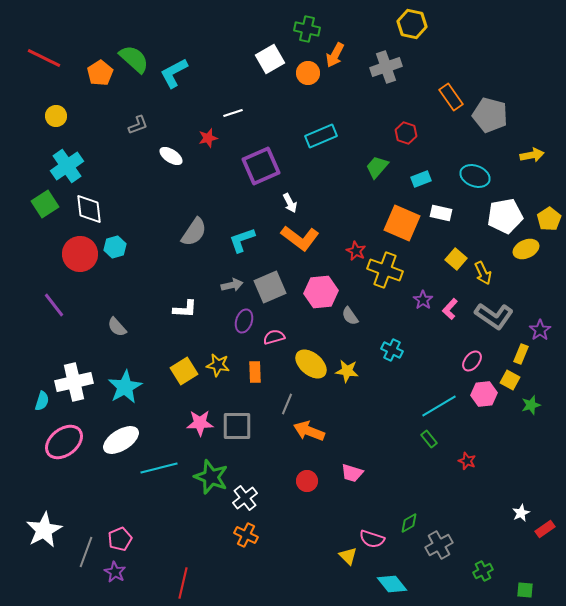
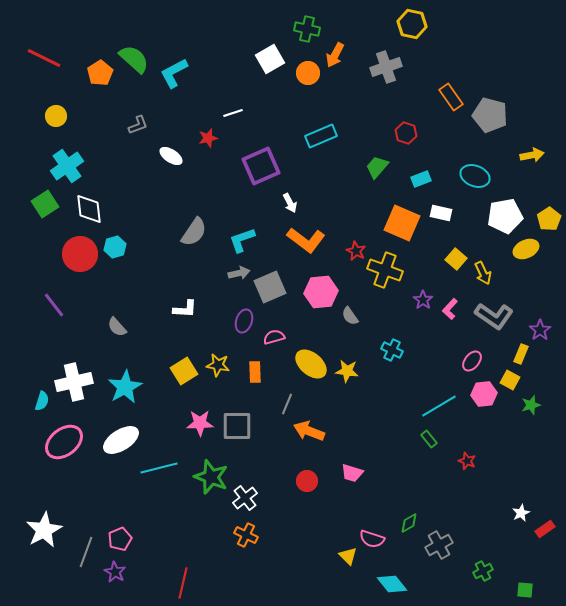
orange L-shape at (300, 238): moved 6 px right, 2 px down
gray arrow at (232, 285): moved 7 px right, 12 px up
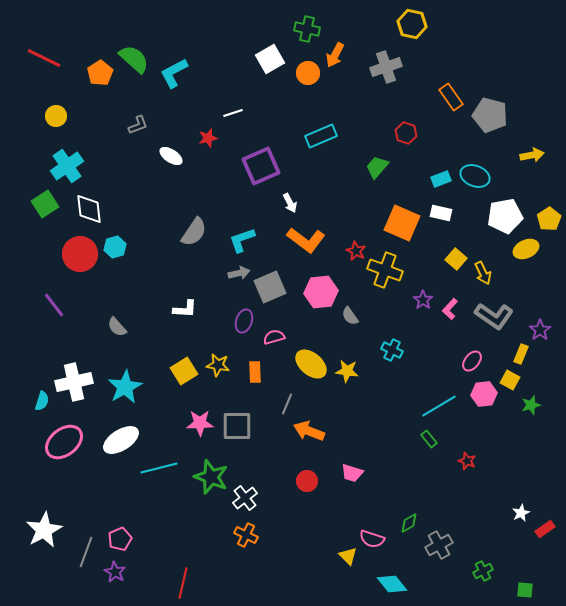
cyan rectangle at (421, 179): moved 20 px right
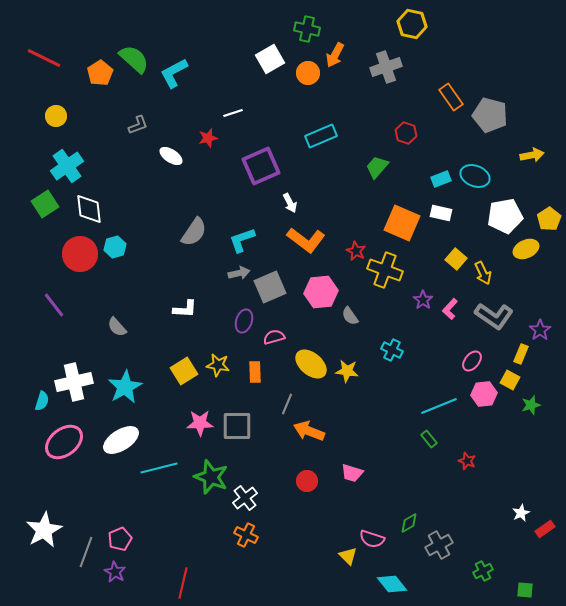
cyan line at (439, 406): rotated 9 degrees clockwise
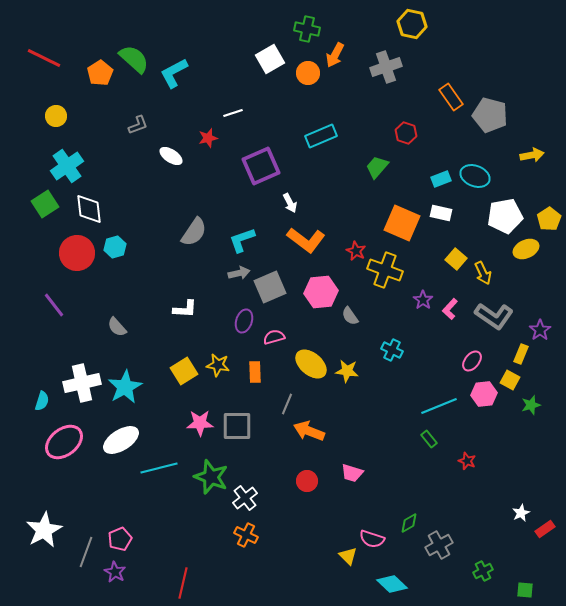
red circle at (80, 254): moved 3 px left, 1 px up
white cross at (74, 382): moved 8 px right, 1 px down
cyan diamond at (392, 584): rotated 8 degrees counterclockwise
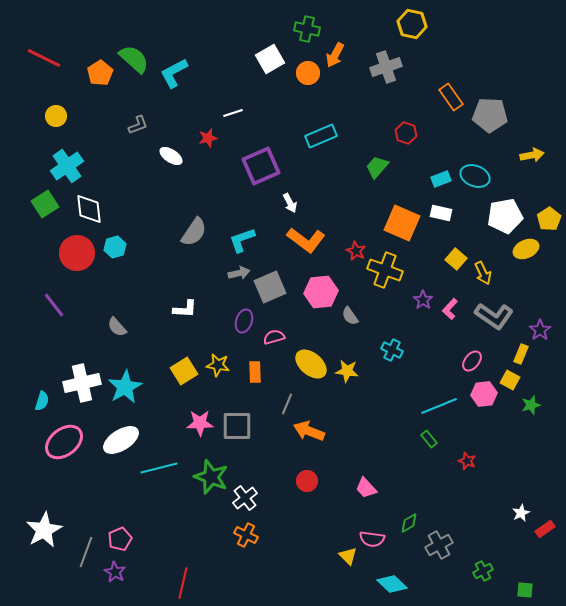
gray pentagon at (490, 115): rotated 12 degrees counterclockwise
pink trapezoid at (352, 473): moved 14 px right, 15 px down; rotated 30 degrees clockwise
pink semicircle at (372, 539): rotated 10 degrees counterclockwise
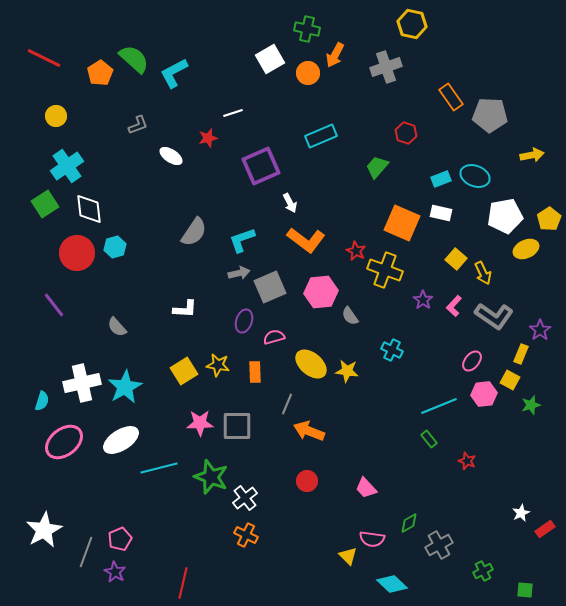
pink L-shape at (450, 309): moved 4 px right, 3 px up
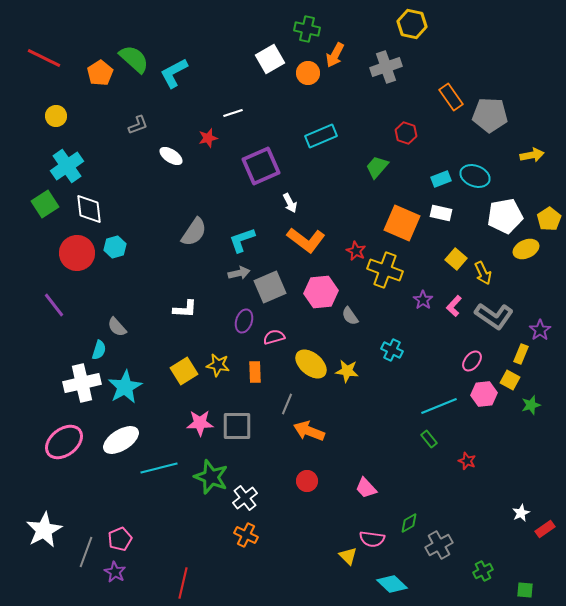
cyan semicircle at (42, 401): moved 57 px right, 51 px up
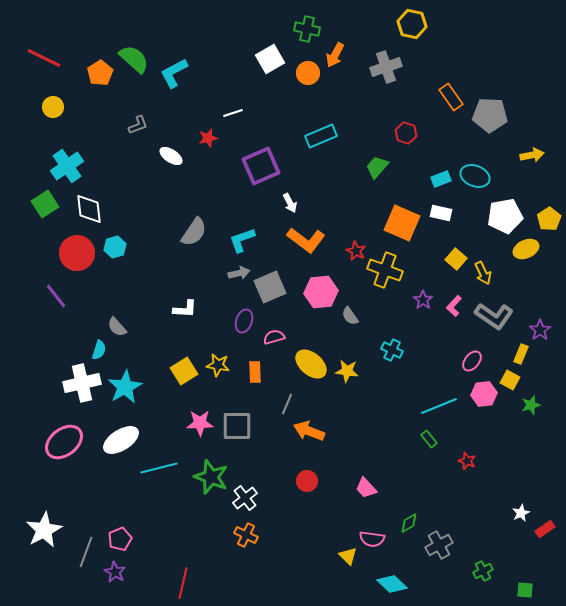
yellow circle at (56, 116): moved 3 px left, 9 px up
purple line at (54, 305): moved 2 px right, 9 px up
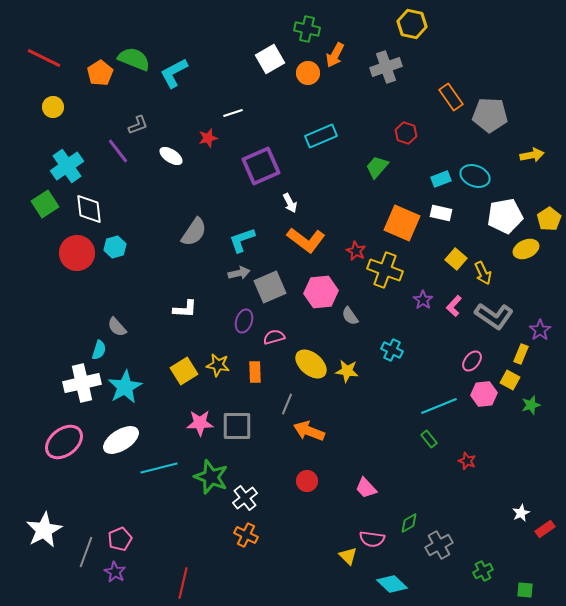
green semicircle at (134, 59): rotated 20 degrees counterclockwise
purple line at (56, 296): moved 62 px right, 145 px up
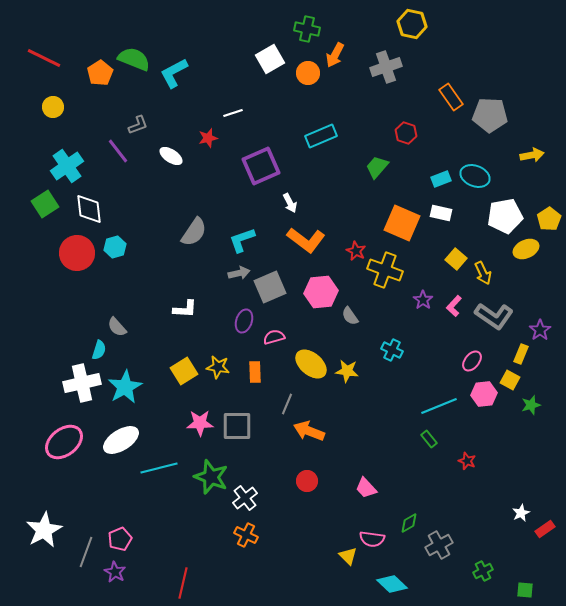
yellow star at (218, 365): moved 2 px down
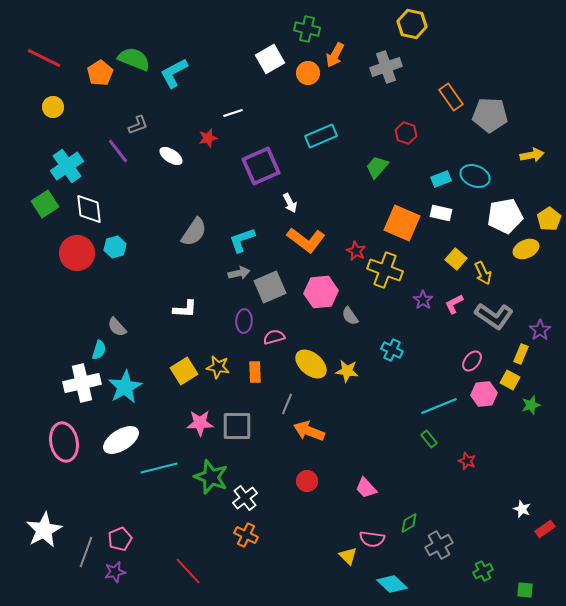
pink L-shape at (454, 306): moved 2 px up; rotated 20 degrees clockwise
purple ellipse at (244, 321): rotated 15 degrees counterclockwise
pink ellipse at (64, 442): rotated 63 degrees counterclockwise
white star at (521, 513): moved 1 px right, 4 px up; rotated 24 degrees counterclockwise
purple star at (115, 572): rotated 30 degrees clockwise
red line at (183, 583): moved 5 px right, 12 px up; rotated 56 degrees counterclockwise
